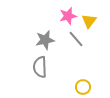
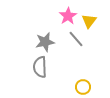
pink star: rotated 18 degrees counterclockwise
gray star: moved 2 px down
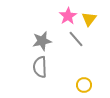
yellow triangle: moved 2 px up
gray star: moved 3 px left, 1 px up
yellow circle: moved 1 px right, 2 px up
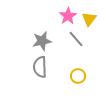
yellow circle: moved 6 px left, 9 px up
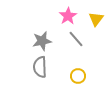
yellow triangle: moved 7 px right
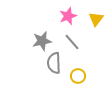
pink star: rotated 12 degrees clockwise
gray line: moved 4 px left, 3 px down
gray semicircle: moved 14 px right, 4 px up
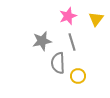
gray line: rotated 24 degrees clockwise
gray semicircle: moved 4 px right
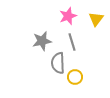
yellow circle: moved 3 px left, 1 px down
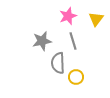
gray line: moved 1 px right, 1 px up
yellow circle: moved 1 px right
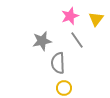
pink star: moved 2 px right
gray line: moved 4 px right, 1 px up; rotated 18 degrees counterclockwise
yellow circle: moved 12 px left, 11 px down
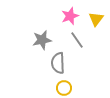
gray star: moved 1 px up
